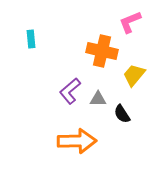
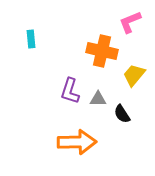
purple L-shape: rotated 32 degrees counterclockwise
orange arrow: moved 1 px down
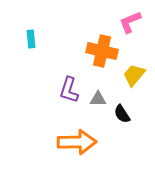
purple L-shape: moved 1 px left, 1 px up
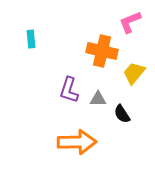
yellow trapezoid: moved 2 px up
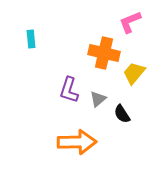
orange cross: moved 2 px right, 2 px down
gray triangle: rotated 42 degrees counterclockwise
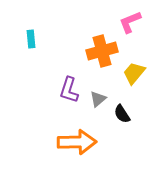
orange cross: moved 2 px left, 2 px up; rotated 28 degrees counterclockwise
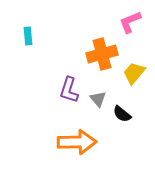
cyan rectangle: moved 3 px left, 3 px up
orange cross: moved 3 px down
gray triangle: rotated 30 degrees counterclockwise
black semicircle: rotated 18 degrees counterclockwise
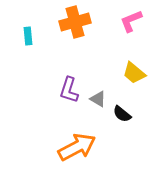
pink L-shape: moved 1 px right, 1 px up
orange cross: moved 27 px left, 32 px up
yellow trapezoid: rotated 90 degrees counterclockwise
gray triangle: rotated 18 degrees counterclockwise
orange arrow: moved 5 px down; rotated 27 degrees counterclockwise
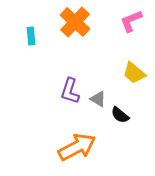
orange cross: rotated 32 degrees counterclockwise
cyan rectangle: moved 3 px right
purple L-shape: moved 1 px right, 1 px down
black semicircle: moved 2 px left, 1 px down
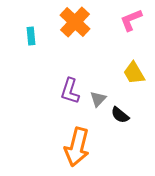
pink L-shape: moved 1 px up
yellow trapezoid: rotated 20 degrees clockwise
gray triangle: rotated 42 degrees clockwise
orange arrow: rotated 132 degrees clockwise
